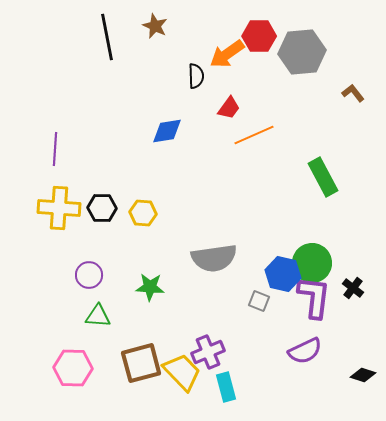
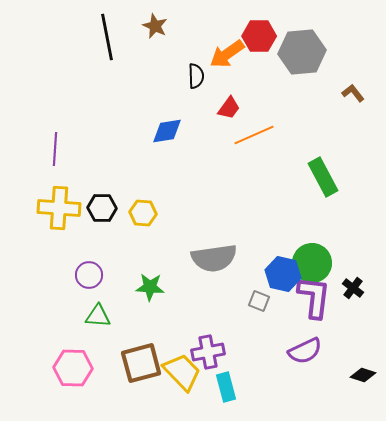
purple cross: rotated 12 degrees clockwise
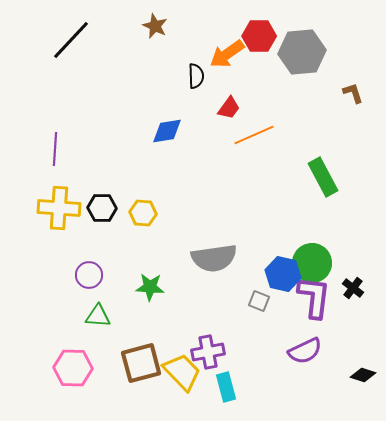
black line: moved 36 px left, 3 px down; rotated 54 degrees clockwise
brown L-shape: rotated 20 degrees clockwise
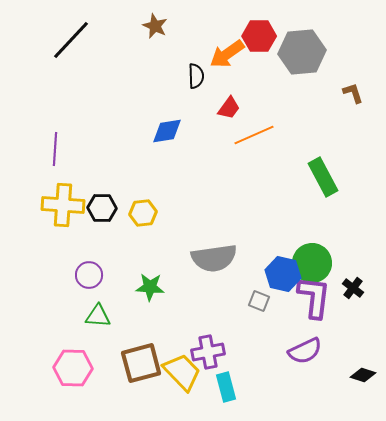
yellow cross: moved 4 px right, 3 px up
yellow hexagon: rotated 12 degrees counterclockwise
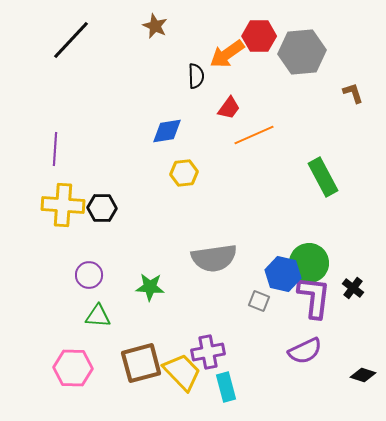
yellow hexagon: moved 41 px right, 40 px up
green circle: moved 3 px left
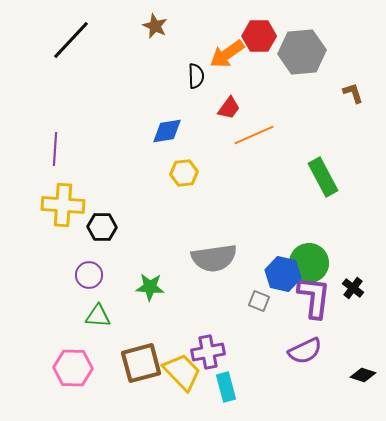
black hexagon: moved 19 px down
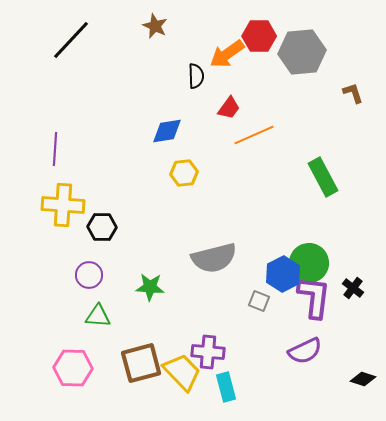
gray semicircle: rotated 6 degrees counterclockwise
blue hexagon: rotated 20 degrees clockwise
purple cross: rotated 16 degrees clockwise
black diamond: moved 4 px down
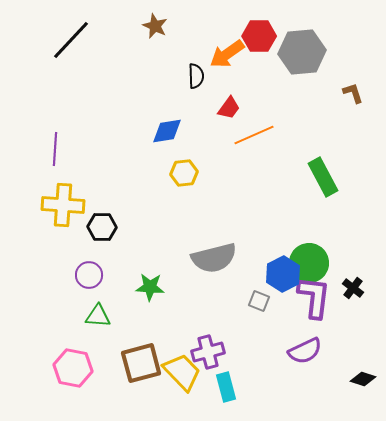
purple cross: rotated 20 degrees counterclockwise
pink hexagon: rotated 9 degrees clockwise
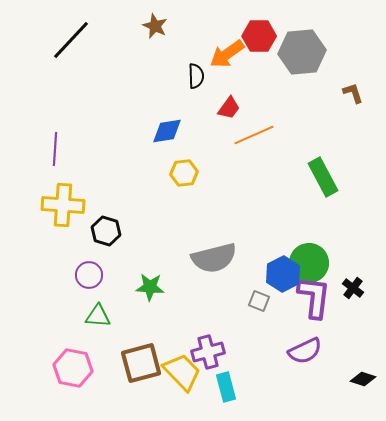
black hexagon: moved 4 px right, 4 px down; rotated 16 degrees clockwise
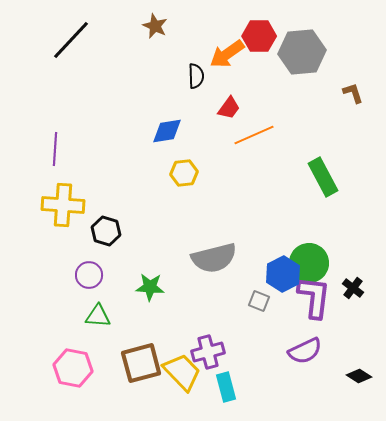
black diamond: moved 4 px left, 3 px up; rotated 15 degrees clockwise
